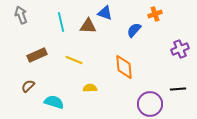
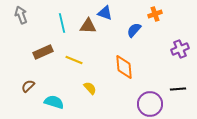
cyan line: moved 1 px right, 1 px down
brown rectangle: moved 6 px right, 3 px up
yellow semicircle: rotated 48 degrees clockwise
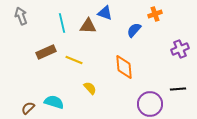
gray arrow: moved 1 px down
brown rectangle: moved 3 px right
brown semicircle: moved 22 px down
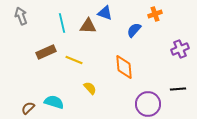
purple circle: moved 2 px left
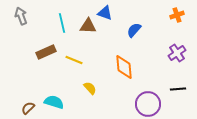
orange cross: moved 22 px right, 1 px down
purple cross: moved 3 px left, 4 px down; rotated 12 degrees counterclockwise
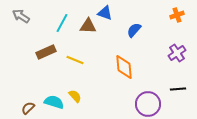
gray arrow: rotated 36 degrees counterclockwise
cyan line: rotated 42 degrees clockwise
yellow line: moved 1 px right
yellow semicircle: moved 15 px left, 8 px down
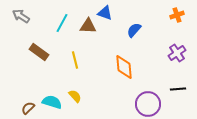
brown rectangle: moved 7 px left; rotated 60 degrees clockwise
yellow line: rotated 54 degrees clockwise
cyan semicircle: moved 2 px left
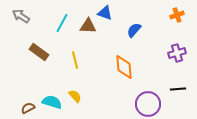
purple cross: rotated 18 degrees clockwise
brown semicircle: rotated 16 degrees clockwise
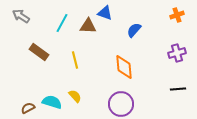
purple circle: moved 27 px left
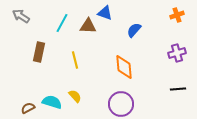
brown rectangle: rotated 66 degrees clockwise
